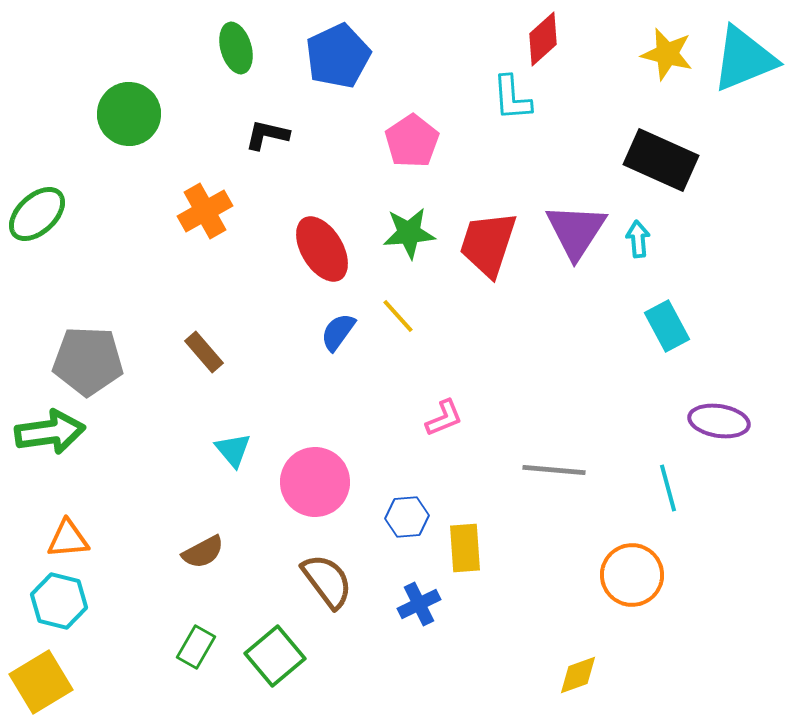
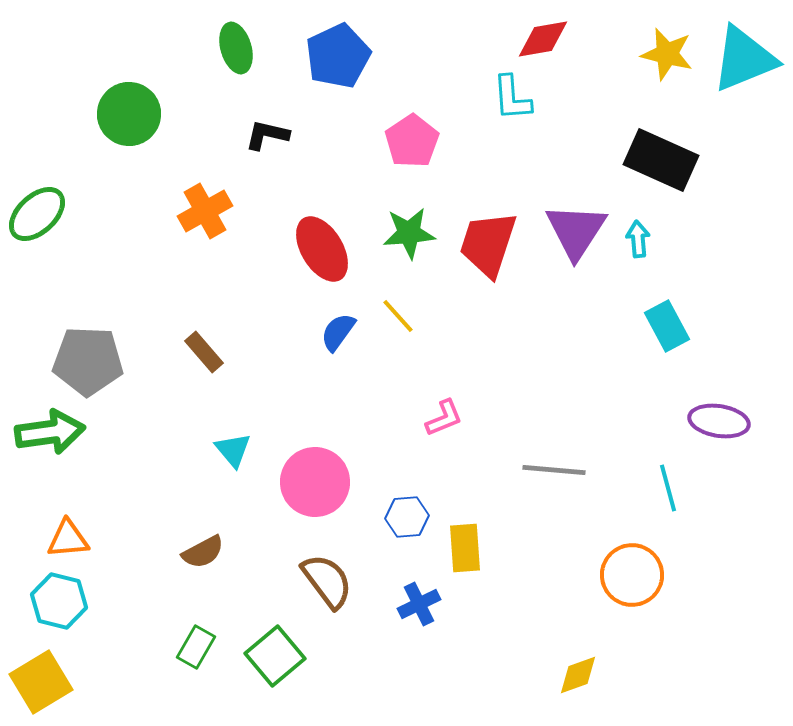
red diamond at (543, 39): rotated 32 degrees clockwise
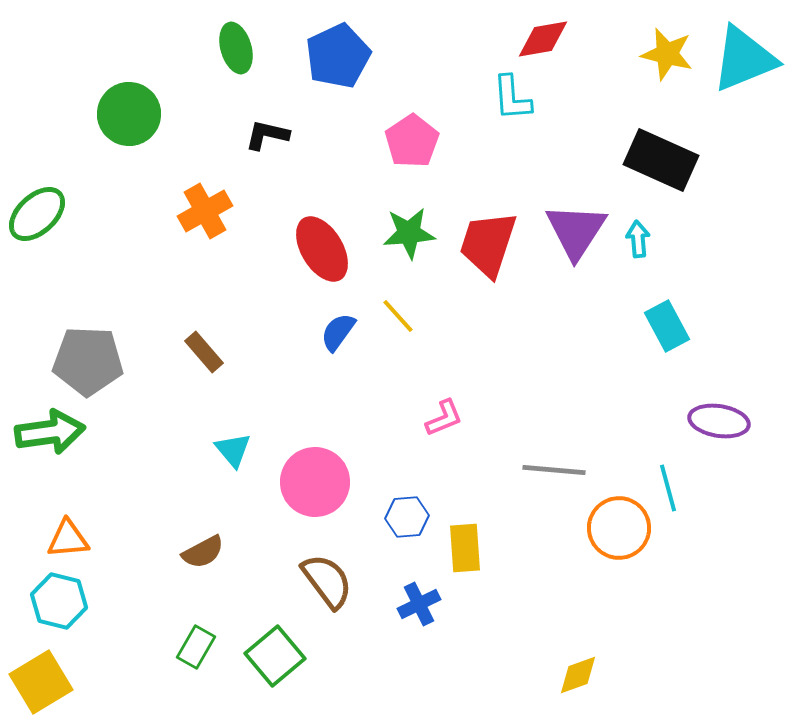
orange circle at (632, 575): moved 13 px left, 47 px up
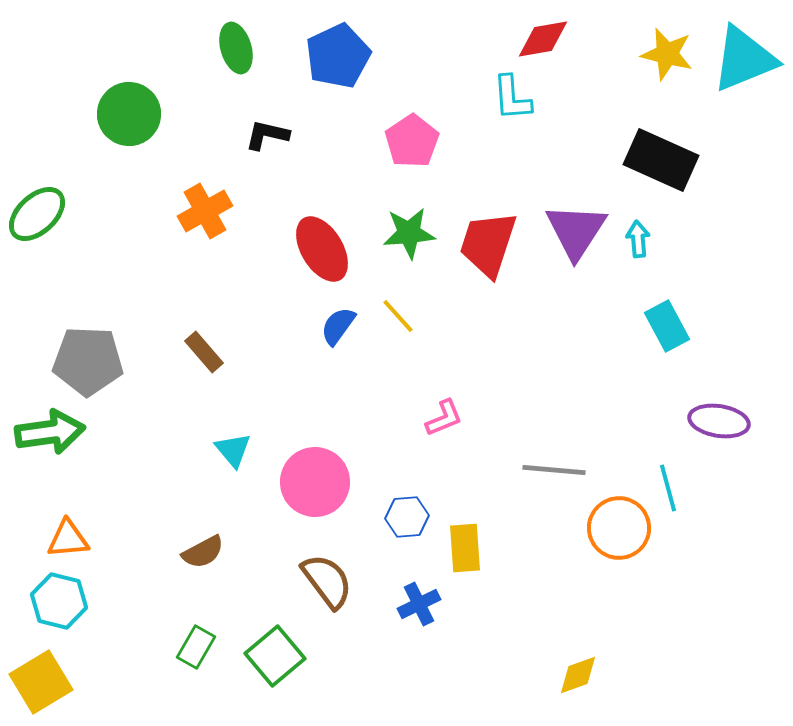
blue semicircle at (338, 332): moved 6 px up
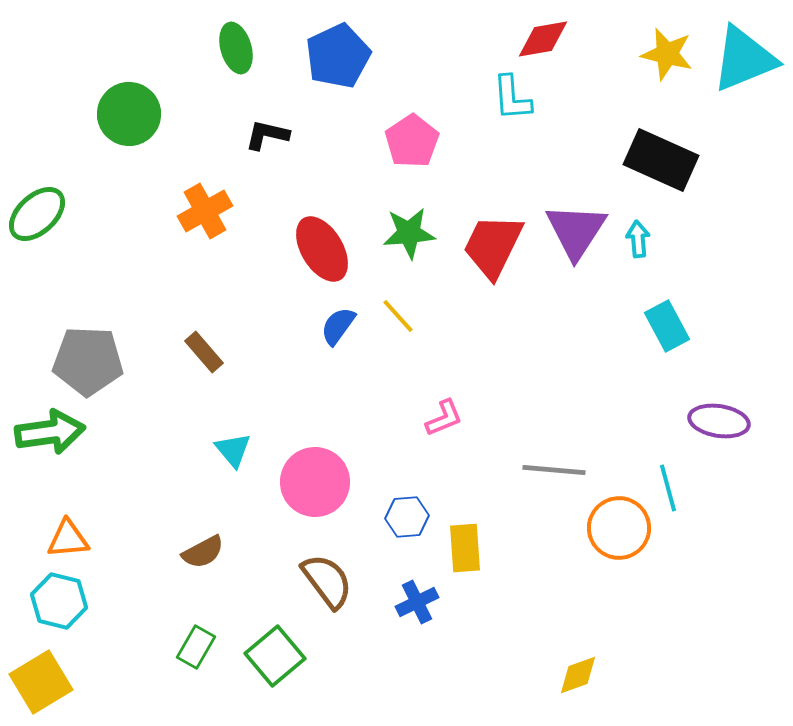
red trapezoid at (488, 244): moved 5 px right, 2 px down; rotated 8 degrees clockwise
blue cross at (419, 604): moved 2 px left, 2 px up
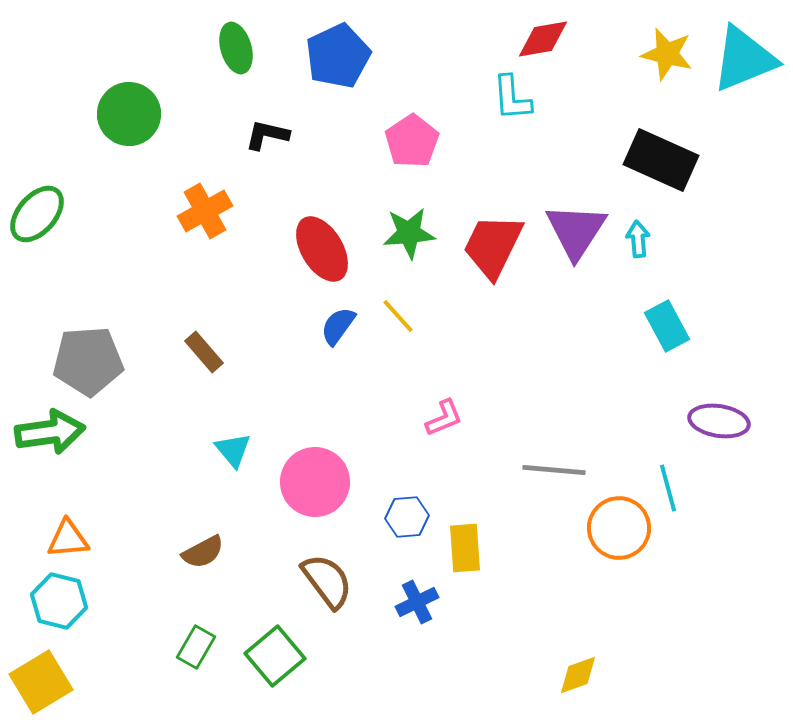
green ellipse at (37, 214): rotated 6 degrees counterclockwise
gray pentagon at (88, 361): rotated 6 degrees counterclockwise
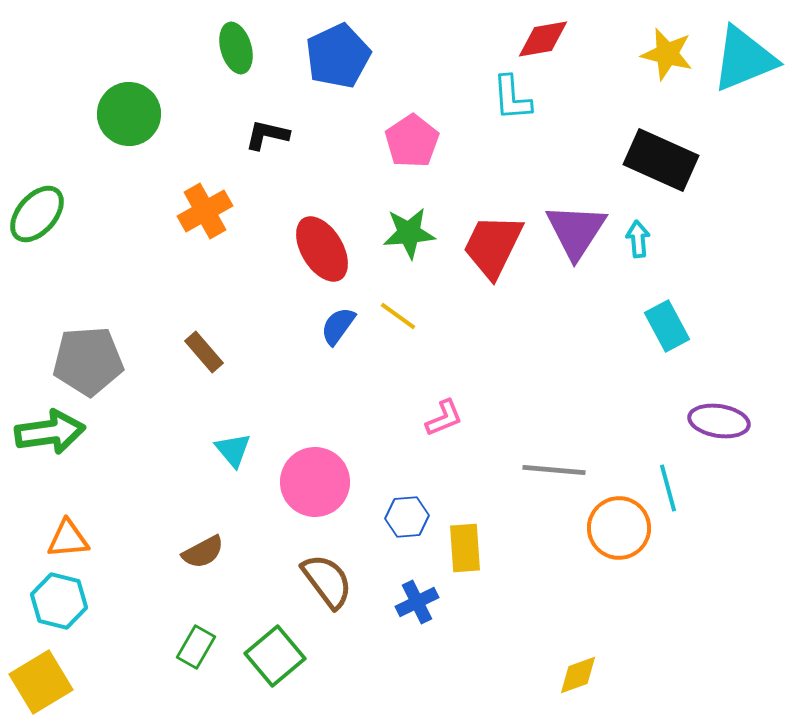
yellow line at (398, 316): rotated 12 degrees counterclockwise
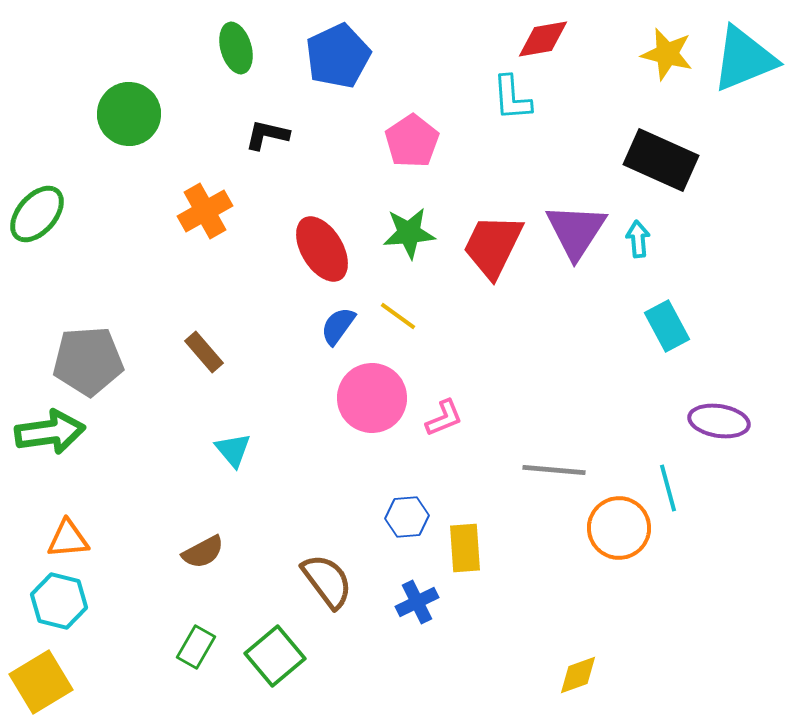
pink circle at (315, 482): moved 57 px right, 84 px up
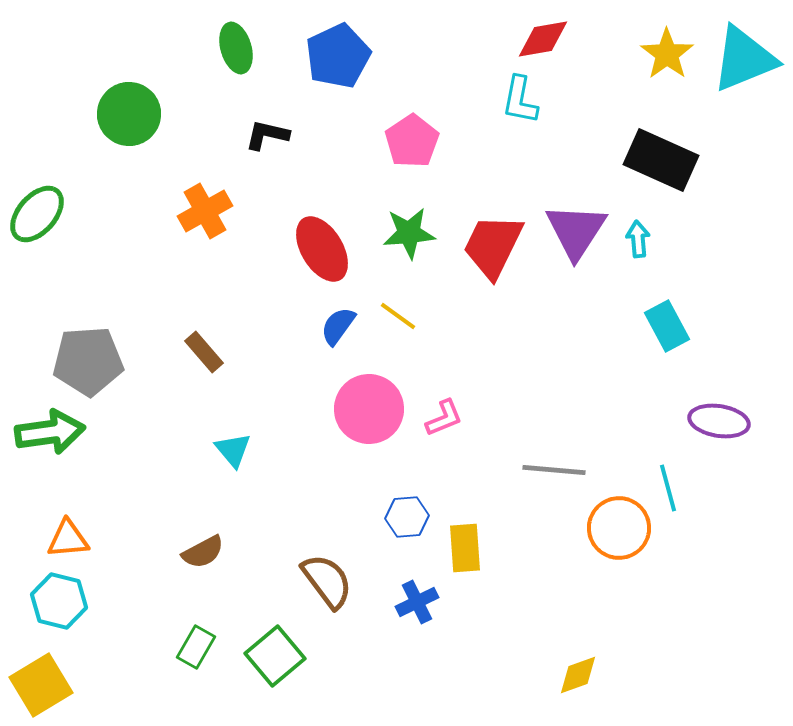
yellow star at (667, 54): rotated 22 degrees clockwise
cyan L-shape at (512, 98): moved 8 px right, 2 px down; rotated 15 degrees clockwise
pink circle at (372, 398): moved 3 px left, 11 px down
yellow square at (41, 682): moved 3 px down
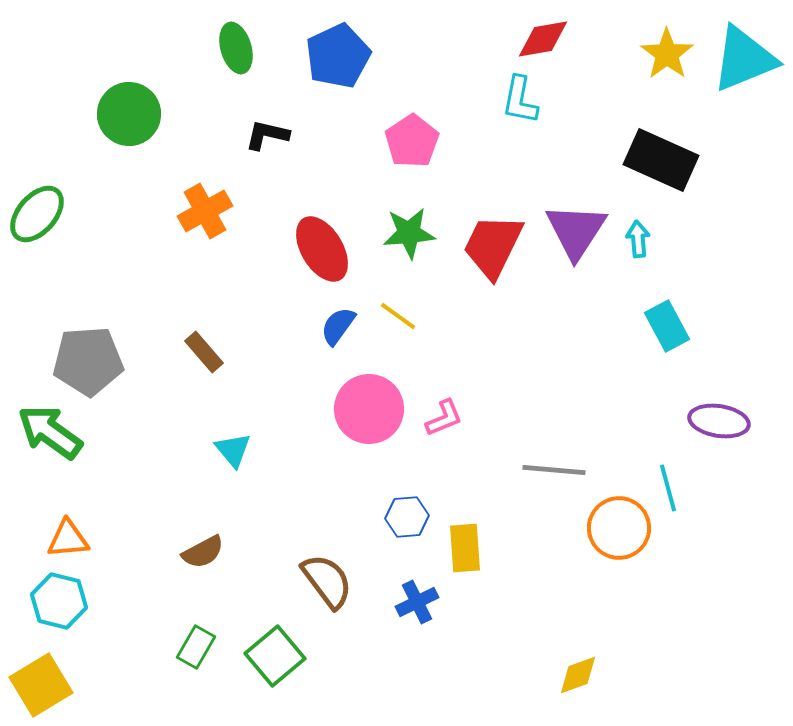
green arrow at (50, 432): rotated 136 degrees counterclockwise
